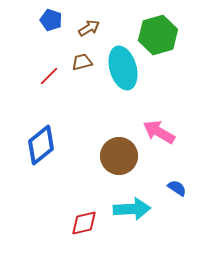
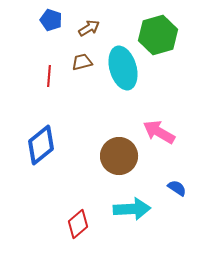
red line: rotated 40 degrees counterclockwise
red diamond: moved 6 px left, 1 px down; rotated 28 degrees counterclockwise
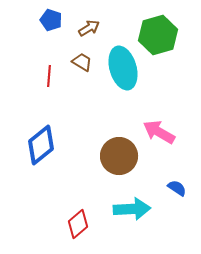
brown trapezoid: rotated 45 degrees clockwise
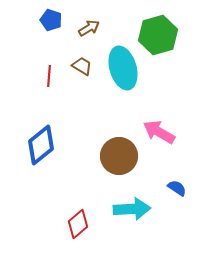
brown trapezoid: moved 4 px down
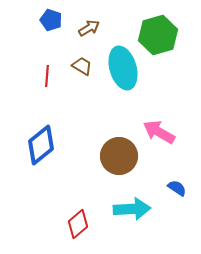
red line: moved 2 px left
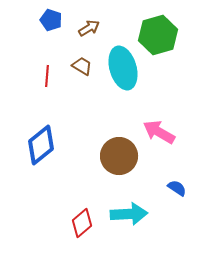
cyan arrow: moved 3 px left, 5 px down
red diamond: moved 4 px right, 1 px up
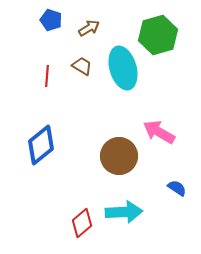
cyan arrow: moved 5 px left, 2 px up
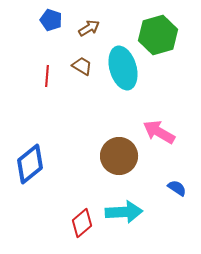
blue diamond: moved 11 px left, 19 px down
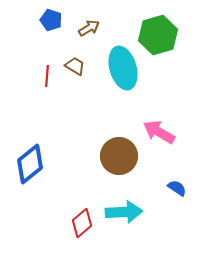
brown trapezoid: moved 7 px left
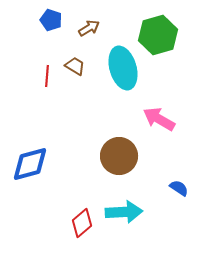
pink arrow: moved 13 px up
blue diamond: rotated 24 degrees clockwise
blue semicircle: moved 2 px right
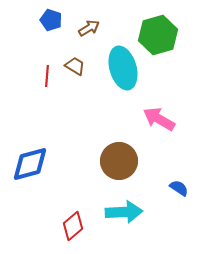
brown circle: moved 5 px down
red diamond: moved 9 px left, 3 px down
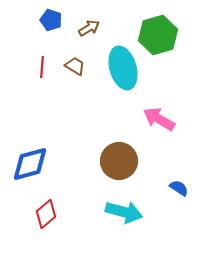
red line: moved 5 px left, 9 px up
cyan arrow: rotated 18 degrees clockwise
red diamond: moved 27 px left, 12 px up
